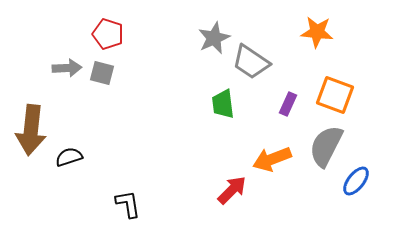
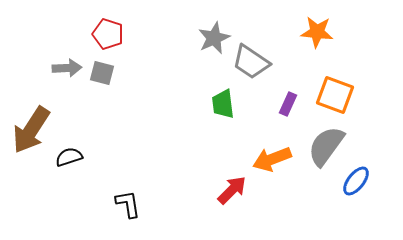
brown arrow: rotated 27 degrees clockwise
gray semicircle: rotated 9 degrees clockwise
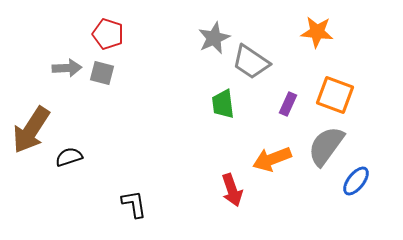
red arrow: rotated 116 degrees clockwise
black L-shape: moved 6 px right
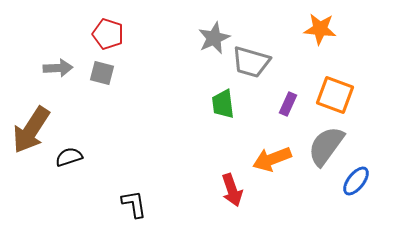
orange star: moved 3 px right, 3 px up
gray trapezoid: rotated 18 degrees counterclockwise
gray arrow: moved 9 px left
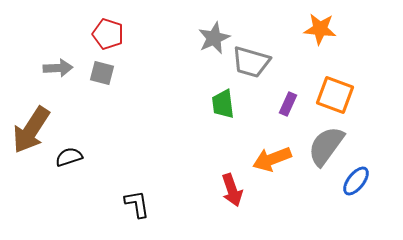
black L-shape: moved 3 px right
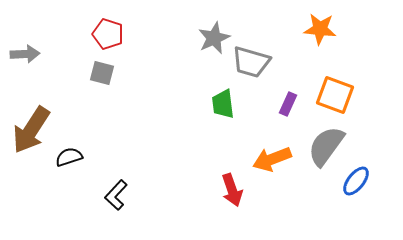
gray arrow: moved 33 px left, 14 px up
black L-shape: moved 21 px left, 9 px up; rotated 128 degrees counterclockwise
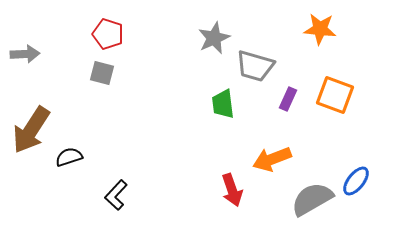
gray trapezoid: moved 4 px right, 4 px down
purple rectangle: moved 5 px up
gray semicircle: moved 14 px left, 53 px down; rotated 24 degrees clockwise
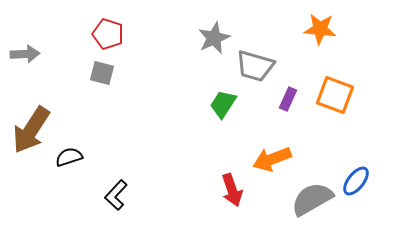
green trapezoid: rotated 40 degrees clockwise
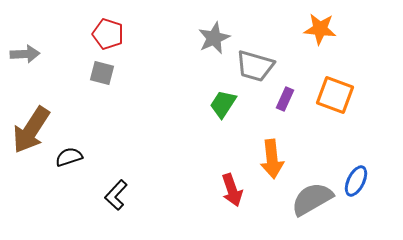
purple rectangle: moved 3 px left
orange arrow: rotated 75 degrees counterclockwise
blue ellipse: rotated 12 degrees counterclockwise
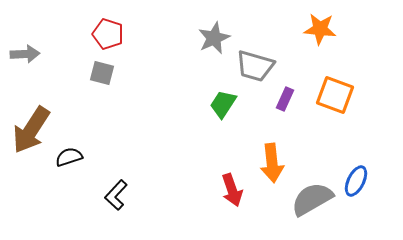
orange arrow: moved 4 px down
